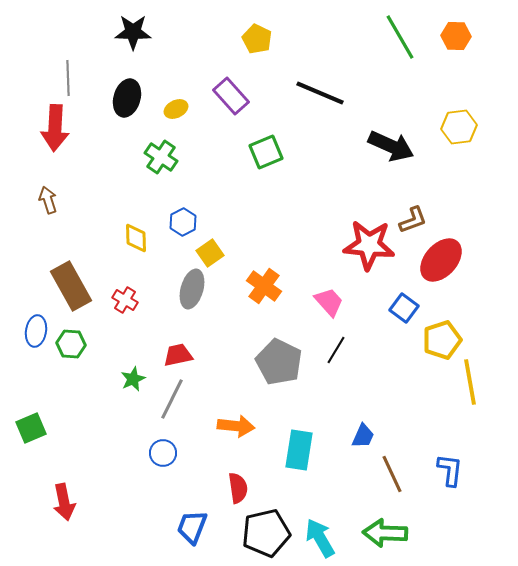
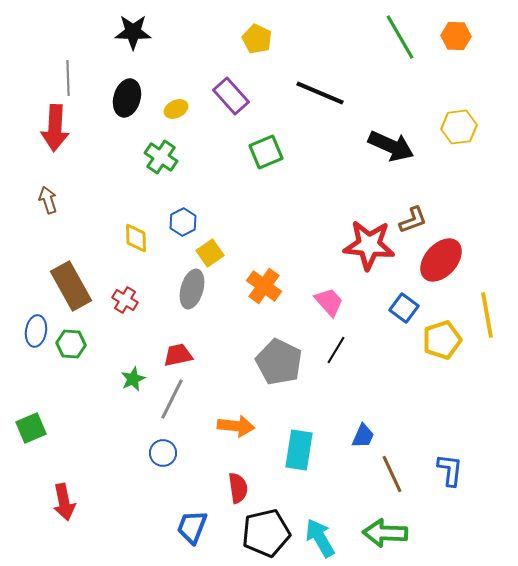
yellow line at (470, 382): moved 17 px right, 67 px up
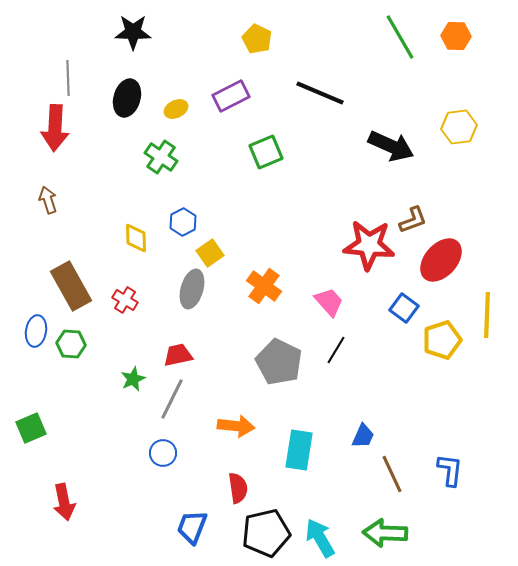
purple rectangle at (231, 96): rotated 75 degrees counterclockwise
yellow line at (487, 315): rotated 12 degrees clockwise
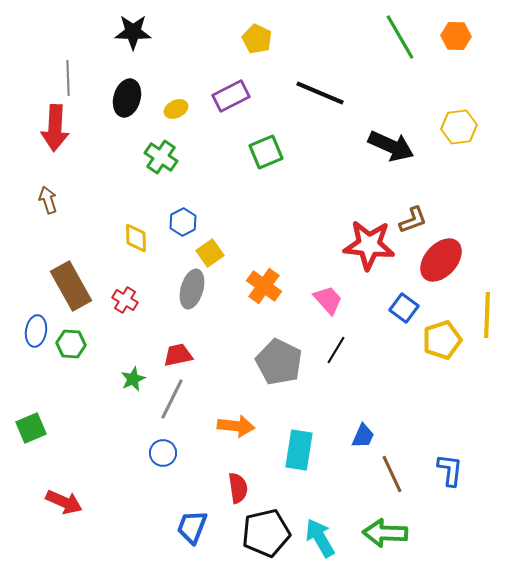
pink trapezoid at (329, 302): moved 1 px left, 2 px up
red arrow at (64, 502): rotated 54 degrees counterclockwise
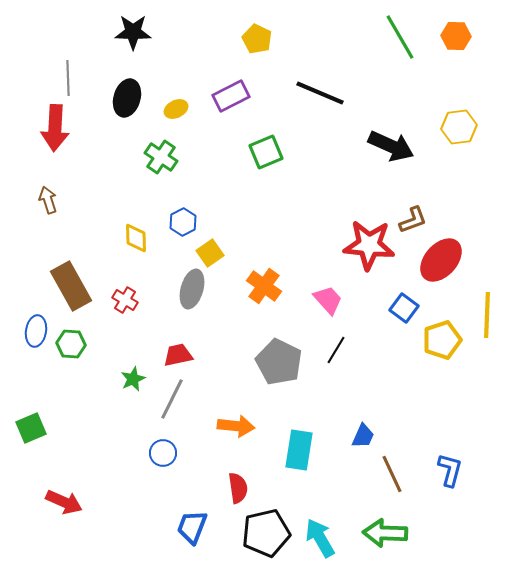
blue L-shape at (450, 470): rotated 8 degrees clockwise
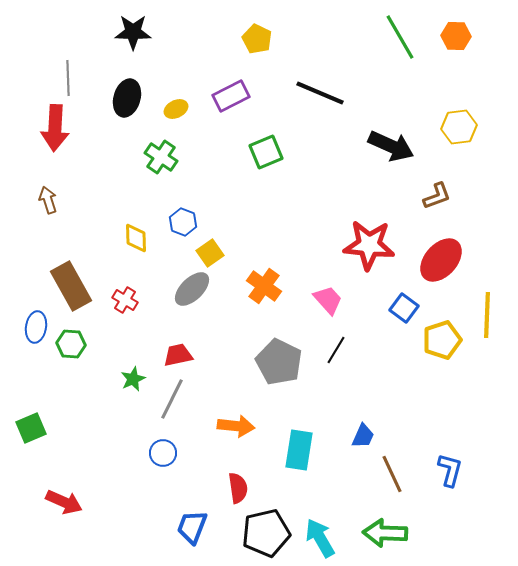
brown L-shape at (413, 220): moved 24 px right, 24 px up
blue hexagon at (183, 222): rotated 12 degrees counterclockwise
gray ellipse at (192, 289): rotated 30 degrees clockwise
blue ellipse at (36, 331): moved 4 px up
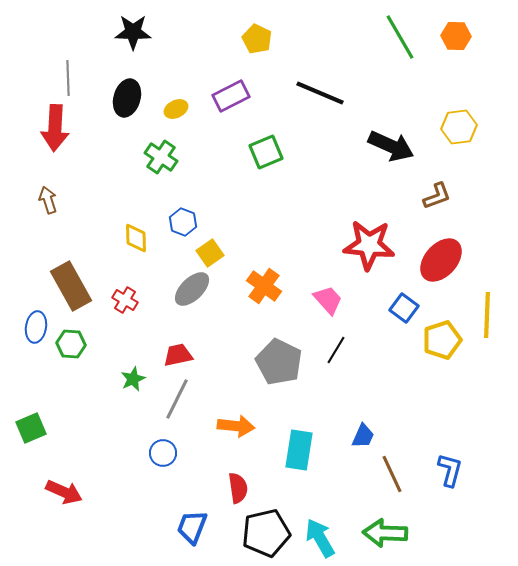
gray line at (172, 399): moved 5 px right
red arrow at (64, 502): moved 10 px up
